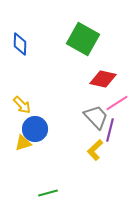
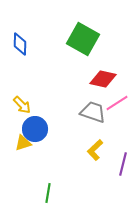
gray trapezoid: moved 3 px left, 5 px up; rotated 28 degrees counterclockwise
purple line: moved 13 px right, 34 px down
green line: rotated 66 degrees counterclockwise
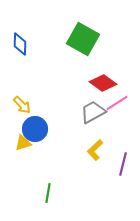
red diamond: moved 4 px down; rotated 24 degrees clockwise
gray trapezoid: rotated 48 degrees counterclockwise
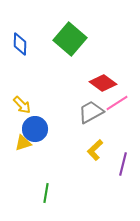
green square: moved 13 px left; rotated 12 degrees clockwise
gray trapezoid: moved 2 px left
green line: moved 2 px left
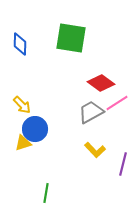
green square: moved 1 px right, 1 px up; rotated 32 degrees counterclockwise
red diamond: moved 2 px left
yellow L-shape: rotated 90 degrees counterclockwise
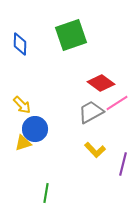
green square: moved 3 px up; rotated 28 degrees counterclockwise
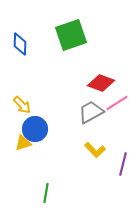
red diamond: rotated 16 degrees counterclockwise
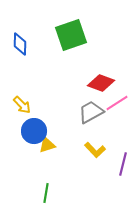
blue circle: moved 1 px left, 2 px down
yellow triangle: moved 24 px right, 2 px down
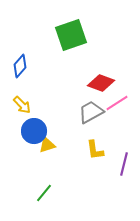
blue diamond: moved 22 px down; rotated 40 degrees clockwise
yellow L-shape: rotated 35 degrees clockwise
purple line: moved 1 px right
green line: moved 2 px left; rotated 30 degrees clockwise
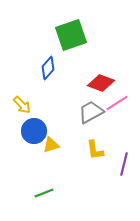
blue diamond: moved 28 px right, 2 px down
yellow triangle: moved 4 px right
green line: rotated 30 degrees clockwise
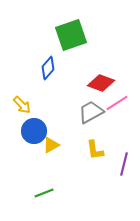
yellow triangle: rotated 12 degrees counterclockwise
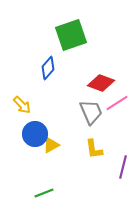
gray trapezoid: rotated 96 degrees clockwise
blue circle: moved 1 px right, 3 px down
yellow L-shape: moved 1 px left, 1 px up
purple line: moved 1 px left, 3 px down
